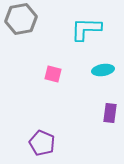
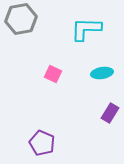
cyan ellipse: moved 1 px left, 3 px down
pink square: rotated 12 degrees clockwise
purple rectangle: rotated 24 degrees clockwise
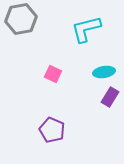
cyan L-shape: rotated 16 degrees counterclockwise
cyan ellipse: moved 2 px right, 1 px up
purple rectangle: moved 16 px up
purple pentagon: moved 10 px right, 13 px up
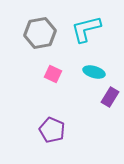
gray hexagon: moved 19 px right, 14 px down
cyan ellipse: moved 10 px left; rotated 25 degrees clockwise
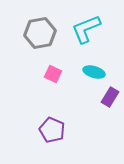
cyan L-shape: rotated 8 degrees counterclockwise
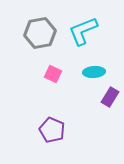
cyan L-shape: moved 3 px left, 2 px down
cyan ellipse: rotated 20 degrees counterclockwise
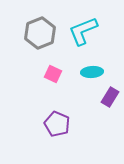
gray hexagon: rotated 12 degrees counterclockwise
cyan ellipse: moved 2 px left
purple pentagon: moved 5 px right, 6 px up
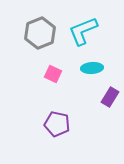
cyan ellipse: moved 4 px up
purple pentagon: rotated 10 degrees counterclockwise
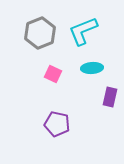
purple rectangle: rotated 18 degrees counterclockwise
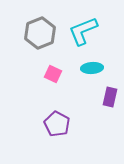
purple pentagon: rotated 15 degrees clockwise
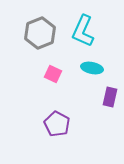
cyan L-shape: rotated 44 degrees counterclockwise
cyan ellipse: rotated 15 degrees clockwise
